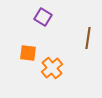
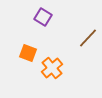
brown line: rotated 35 degrees clockwise
orange square: rotated 12 degrees clockwise
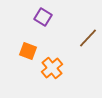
orange square: moved 2 px up
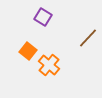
orange square: rotated 18 degrees clockwise
orange cross: moved 3 px left, 3 px up; rotated 10 degrees counterclockwise
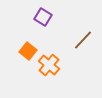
brown line: moved 5 px left, 2 px down
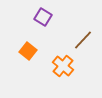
orange cross: moved 14 px right, 1 px down
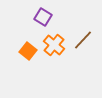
orange cross: moved 9 px left, 21 px up
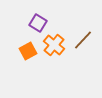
purple square: moved 5 px left, 6 px down
orange square: rotated 24 degrees clockwise
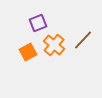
purple square: rotated 36 degrees clockwise
orange square: moved 1 px down
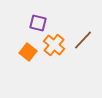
purple square: rotated 36 degrees clockwise
orange square: rotated 24 degrees counterclockwise
